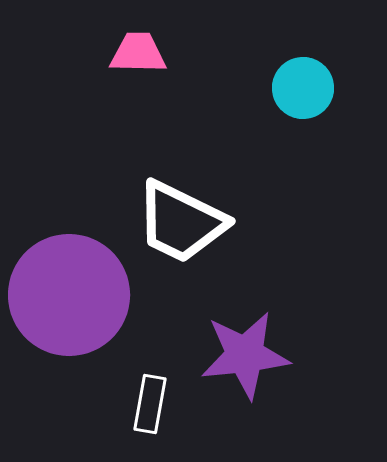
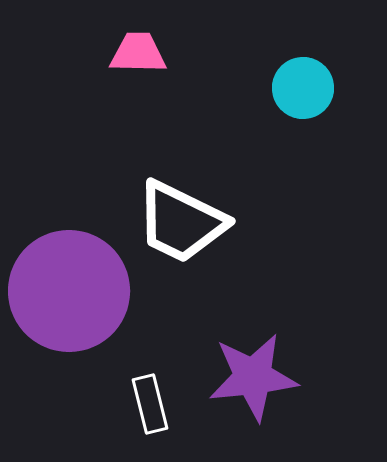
purple circle: moved 4 px up
purple star: moved 8 px right, 22 px down
white rectangle: rotated 24 degrees counterclockwise
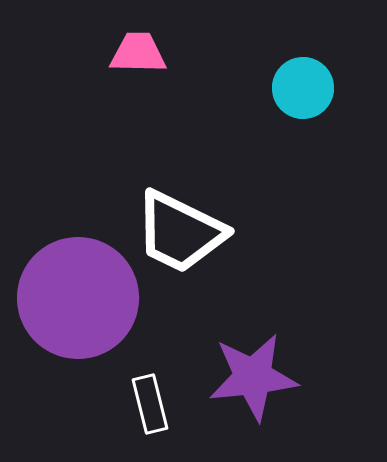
white trapezoid: moved 1 px left, 10 px down
purple circle: moved 9 px right, 7 px down
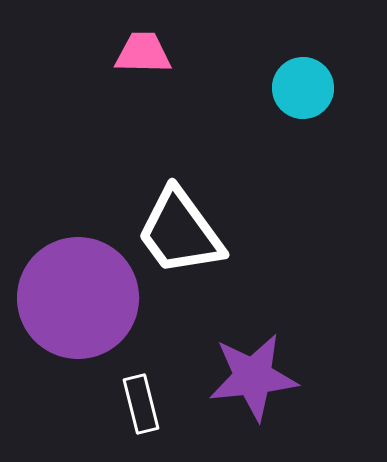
pink trapezoid: moved 5 px right
white trapezoid: rotated 28 degrees clockwise
white rectangle: moved 9 px left
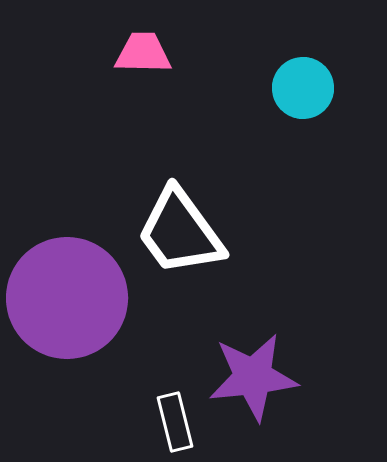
purple circle: moved 11 px left
white rectangle: moved 34 px right, 18 px down
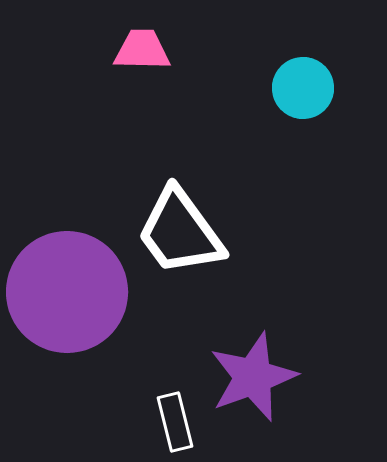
pink trapezoid: moved 1 px left, 3 px up
purple circle: moved 6 px up
purple star: rotated 14 degrees counterclockwise
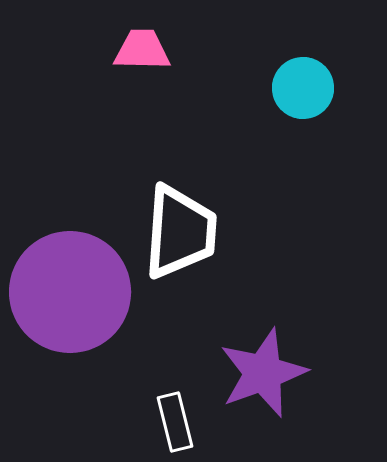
white trapezoid: rotated 140 degrees counterclockwise
purple circle: moved 3 px right
purple star: moved 10 px right, 4 px up
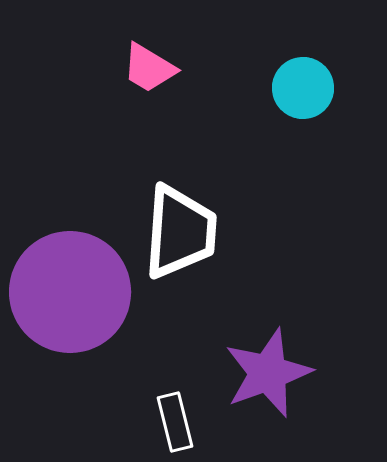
pink trapezoid: moved 7 px right, 18 px down; rotated 150 degrees counterclockwise
purple star: moved 5 px right
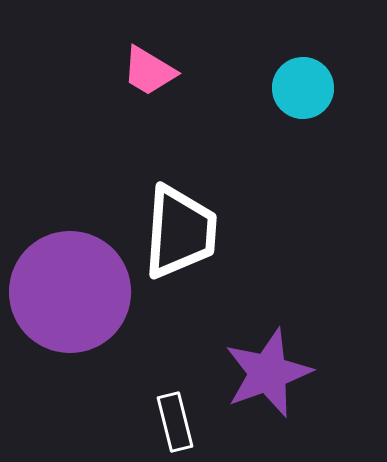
pink trapezoid: moved 3 px down
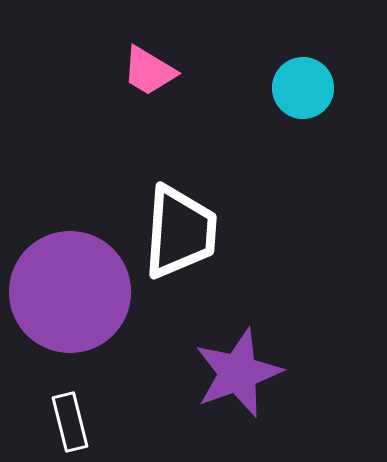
purple star: moved 30 px left
white rectangle: moved 105 px left
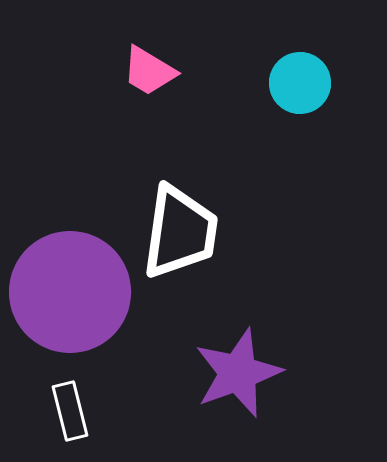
cyan circle: moved 3 px left, 5 px up
white trapezoid: rotated 4 degrees clockwise
white rectangle: moved 11 px up
